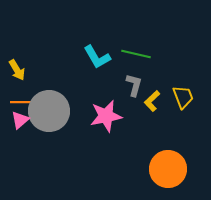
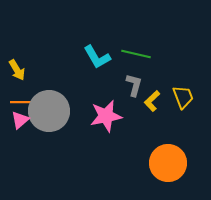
orange circle: moved 6 px up
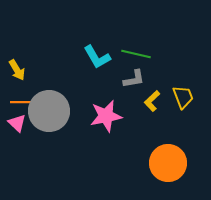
gray L-shape: moved 6 px up; rotated 65 degrees clockwise
pink triangle: moved 3 px left, 3 px down; rotated 36 degrees counterclockwise
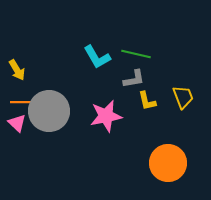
yellow L-shape: moved 5 px left; rotated 60 degrees counterclockwise
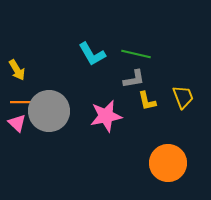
cyan L-shape: moved 5 px left, 3 px up
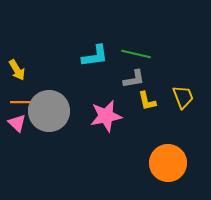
cyan L-shape: moved 3 px right, 2 px down; rotated 68 degrees counterclockwise
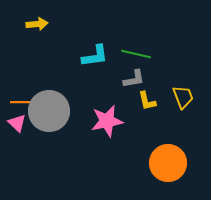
yellow arrow: moved 20 px right, 46 px up; rotated 65 degrees counterclockwise
pink star: moved 1 px right, 5 px down
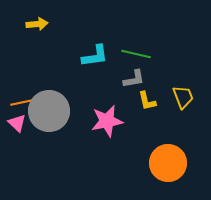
orange line: rotated 12 degrees counterclockwise
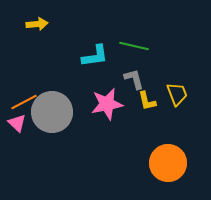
green line: moved 2 px left, 8 px up
gray L-shape: rotated 95 degrees counterclockwise
yellow trapezoid: moved 6 px left, 3 px up
orange line: rotated 16 degrees counterclockwise
gray circle: moved 3 px right, 1 px down
pink star: moved 17 px up
